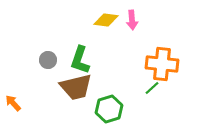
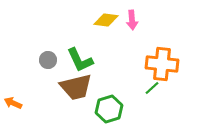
green L-shape: rotated 44 degrees counterclockwise
orange arrow: rotated 24 degrees counterclockwise
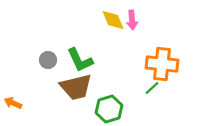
yellow diamond: moved 7 px right; rotated 60 degrees clockwise
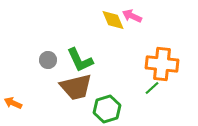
pink arrow: moved 4 px up; rotated 120 degrees clockwise
green hexagon: moved 2 px left
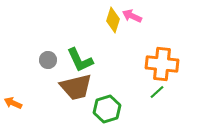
yellow diamond: rotated 40 degrees clockwise
green line: moved 5 px right, 4 px down
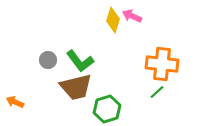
green L-shape: moved 1 px down; rotated 12 degrees counterclockwise
orange arrow: moved 2 px right, 1 px up
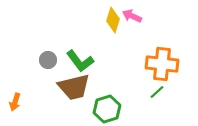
brown trapezoid: moved 2 px left
orange arrow: rotated 96 degrees counterclockwise
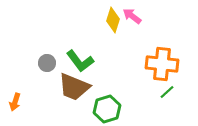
pink arrow: rotated 12 degrees clockwise
gray circle: moved 1 px left, 3 px down
brown trapezoid: rotated 36 degrees clockwise
green line: moved 10 px right
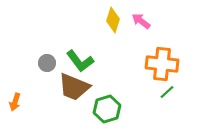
pink arrow: moved 9 px right, 5 px down
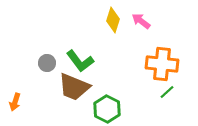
green hexagon: rotated 16 degrees counterclockwise
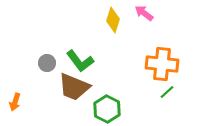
pink arrow: moved 3 px right, 8 px up
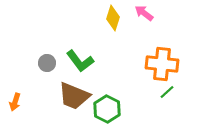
yellow diamond: moved 2 px up
brown trapezoid: moved 9 px down
